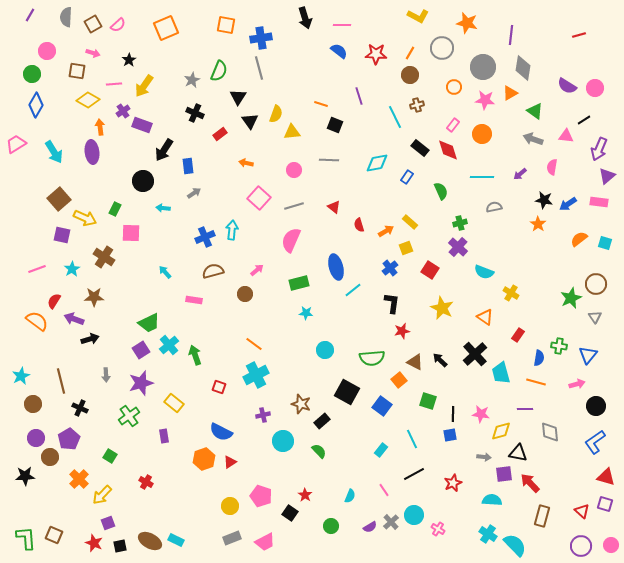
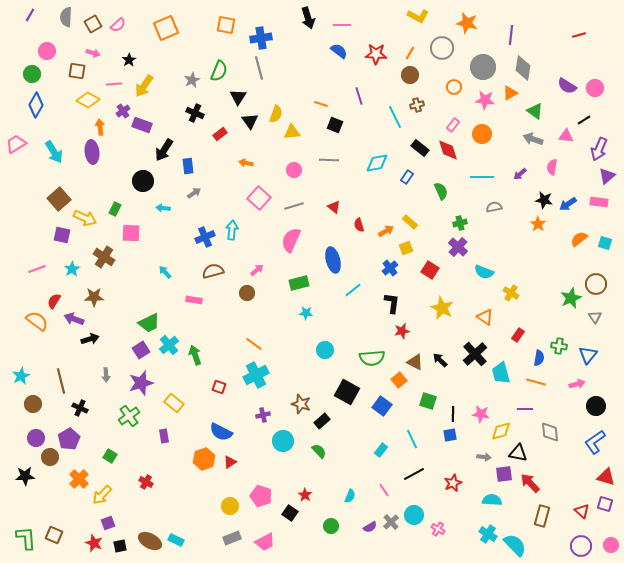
black arrow at (305, 18): moved 3 px right
blue ellipse at (336, 267): moved 3 px left, 7 px up
brown circle at (245, 294): moved 2 px right, 1 px up
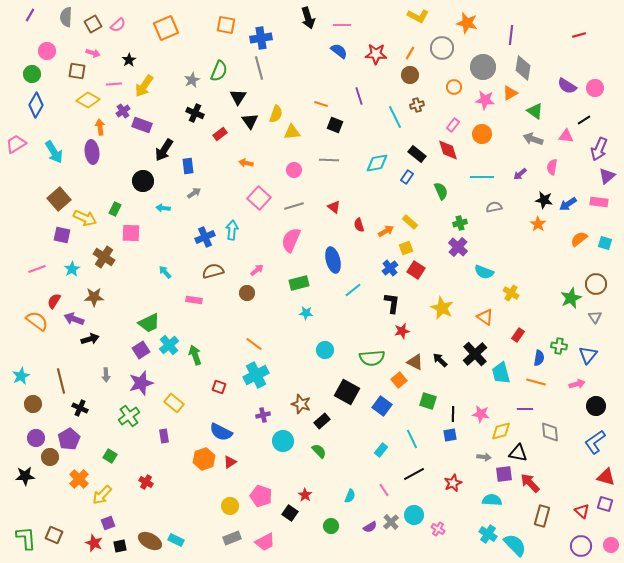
black rectangle at (420, 148): moved 3 px left, 6 px down
red square at (430, 270): moved 14 px left
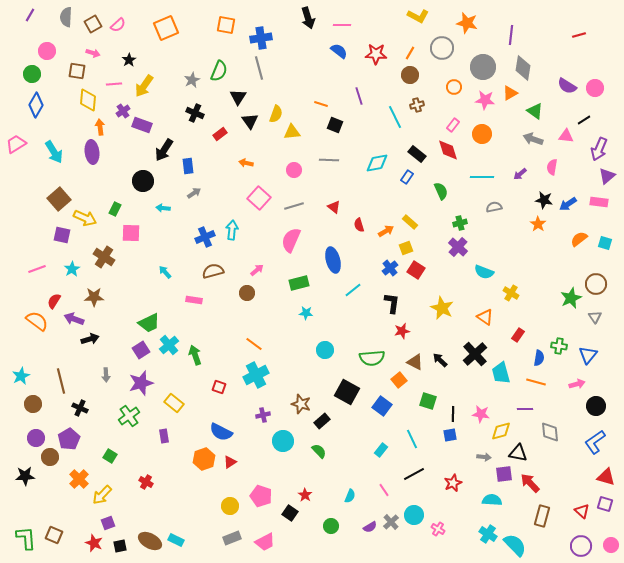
yellow diamond at (88, 100): rotated 65 degrees clockwise
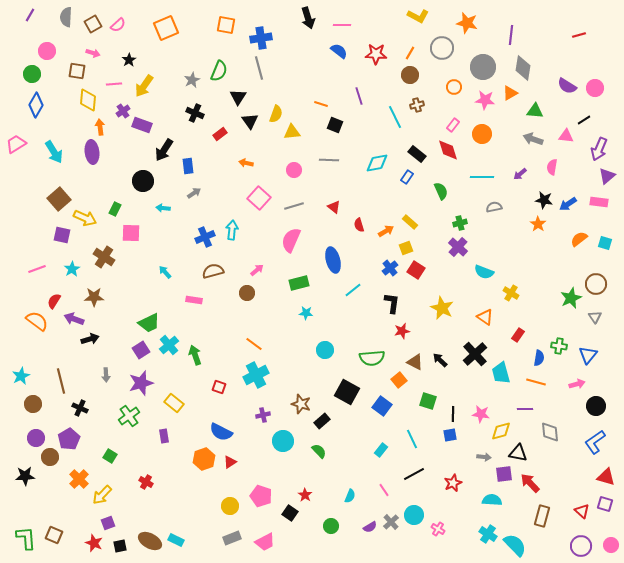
green triangle at (535, 111): rotated 30 degrees counterclockwise
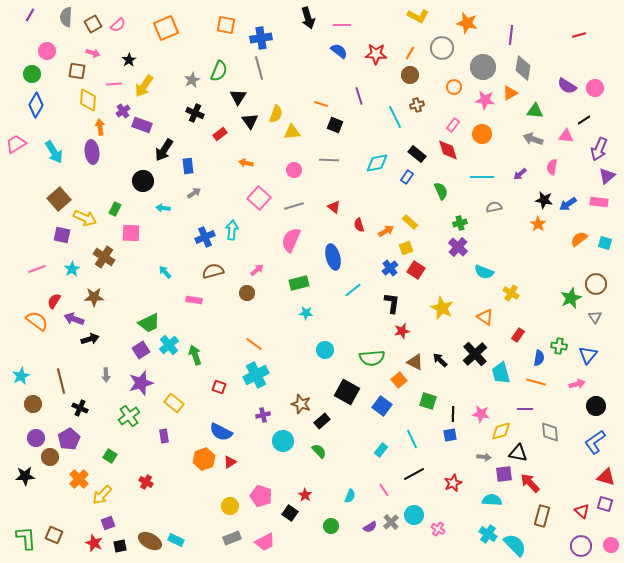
blue ellipse at (333, 260): moved 3 px up
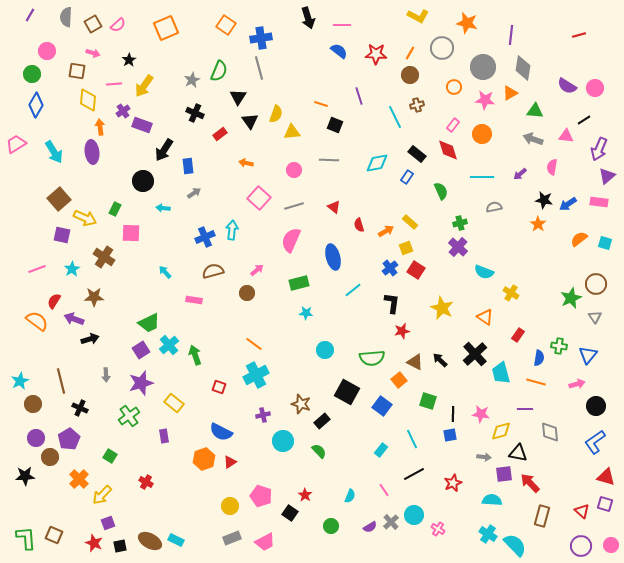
orange square at (226, 25): rotated 24 degrees clockwise
cyan star at (21, 376): moved 1 px left, 5 px down
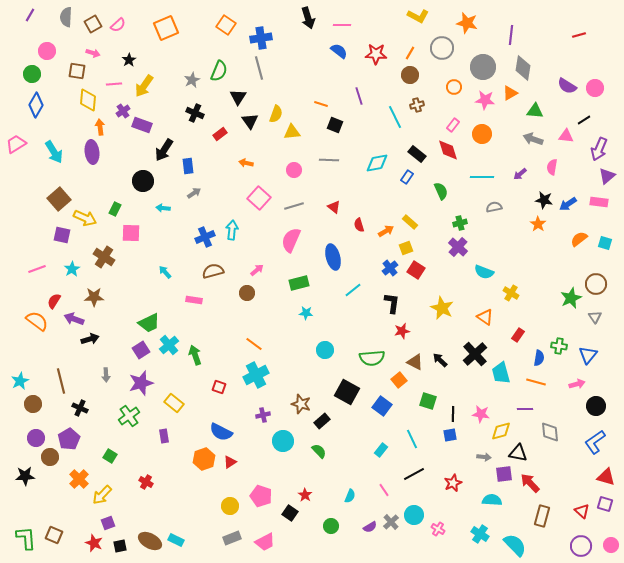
cyan cross at (488, 534): moved 8 px left
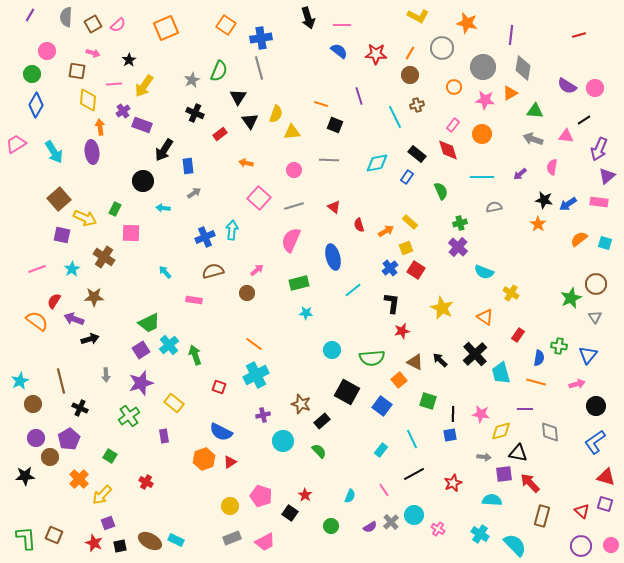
cyan circle at (325, 350): moved 7 px right
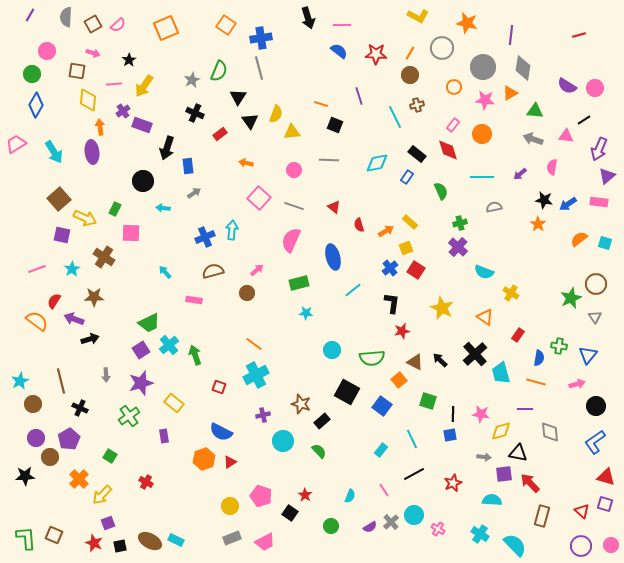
black arrow at (164, 150): moved 3 px right, 2 px up; rotated 15 degrees counterclockwise
gray line at (294, 206): rotated 36 degrees clockwise
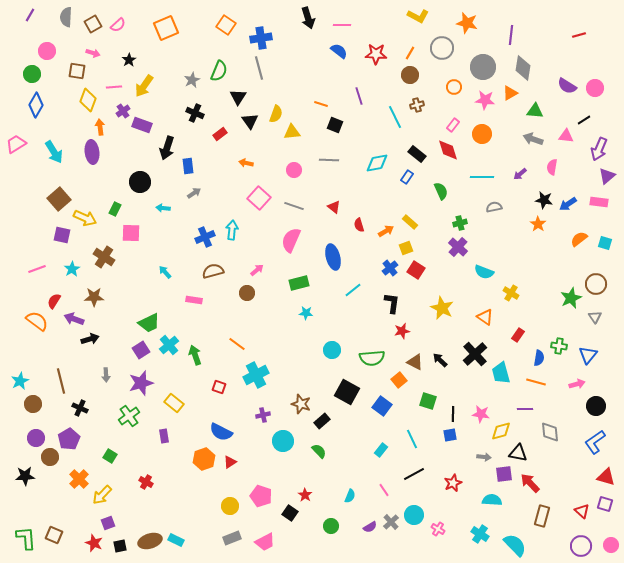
pink line at (114, 84): moved 3 px down
yellow diamond at (88, 100): rotated 15 degrees clockwise
black circle at (143, 181): moved 3 px left, 1 px down
orange line at (254, 344): moved 17 px left
brown ellipse at (150, 541): rotated 45 degrees counterclockwise
